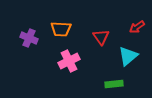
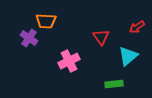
orange trapezoid: moved 15 px left, 8 px up
purple cross: rotated 12 degrees clockwise
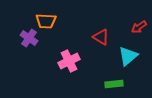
red arrow: moved 2 px right
red triangle: rotated 24 degrees counterclockwise
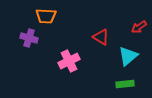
orange trapezoid: moved 5 px up
purple cross: rotated 18 degrees counterclockwise
green rectangle: moved 11 px right
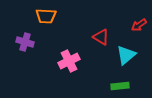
red arrow: moved 2 px up
purple cross: moved 4 px left, 4 px down
cyan triangle: moved 2 px left, 1 px up
green rectangle: moved 5 px left, 2 px down
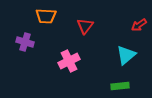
red triangle: moved 16 px left, 11 px up; rotated 36 degrees clockwise
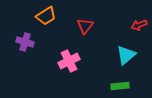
orange trapezoid: rotated 35 degrees counterclockwise
red arrow: rotated 14 degrees clockwise
